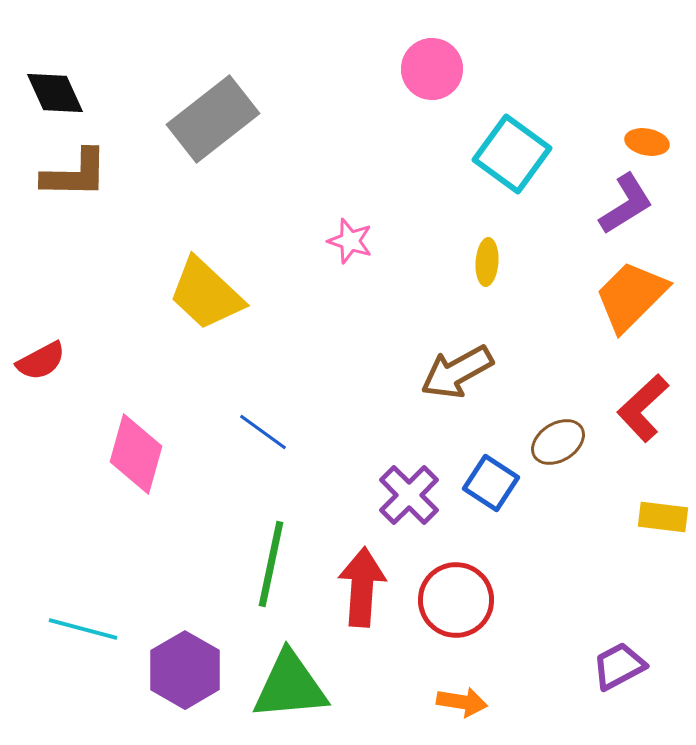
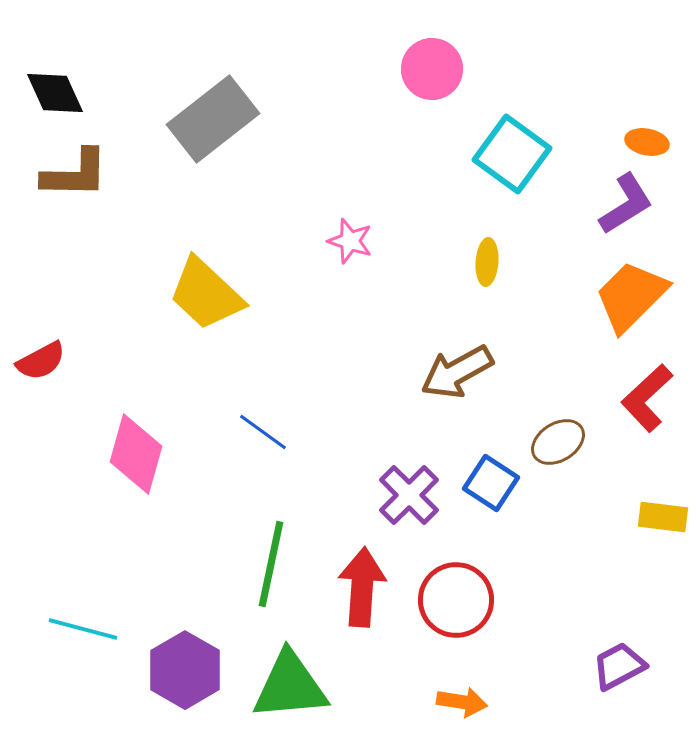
red L-shape: moved 4 px right, 10 px up
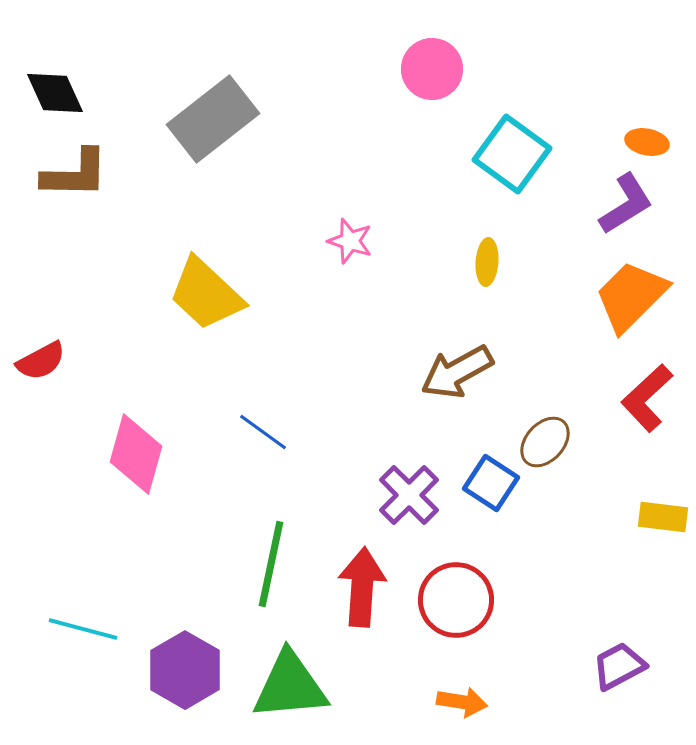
brown ellipse: moved 13 px left; rotated 16 degrees counterclockwise
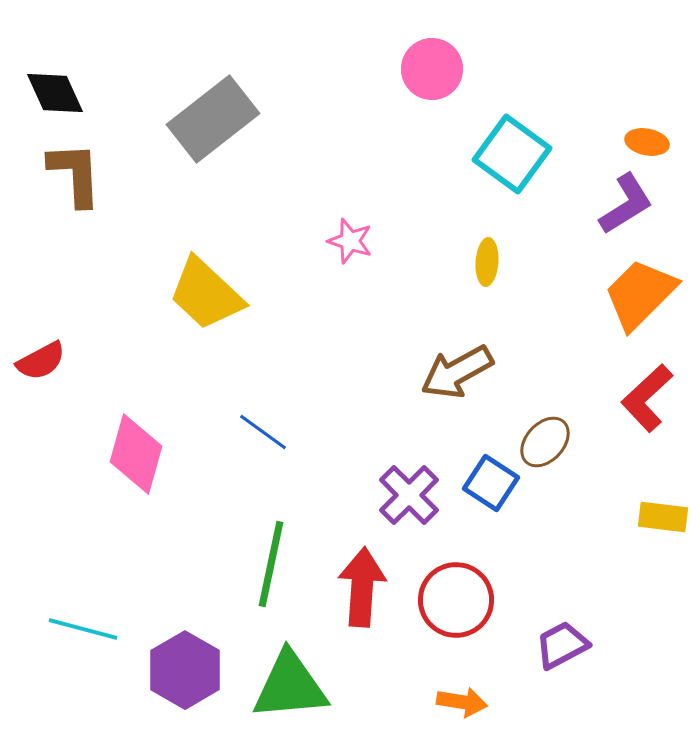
brown L-shape: rotated 94 degrees counterclockwise
orange trapezoid: moved 9 px right, 2 px up
purple trapezoid: moved 57 px left, 21 px up
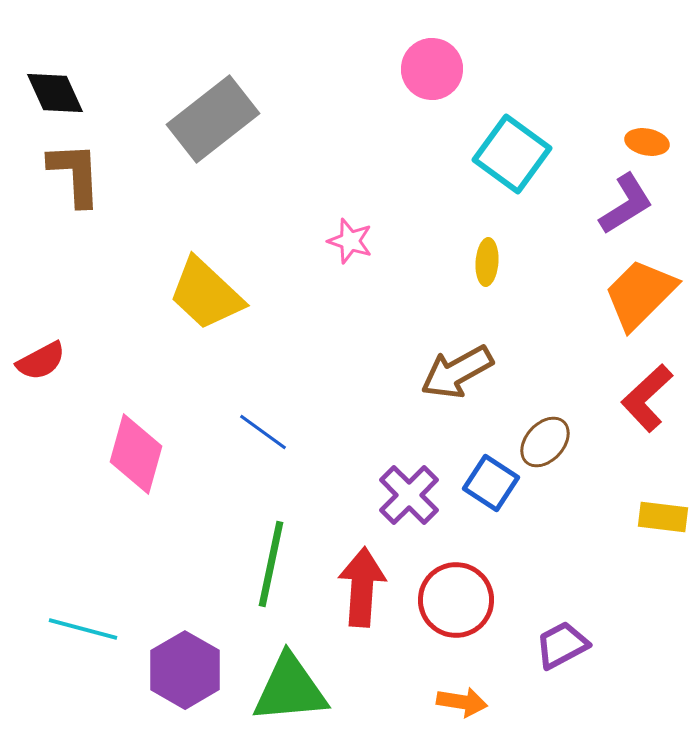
green triangle: moved 3 px down
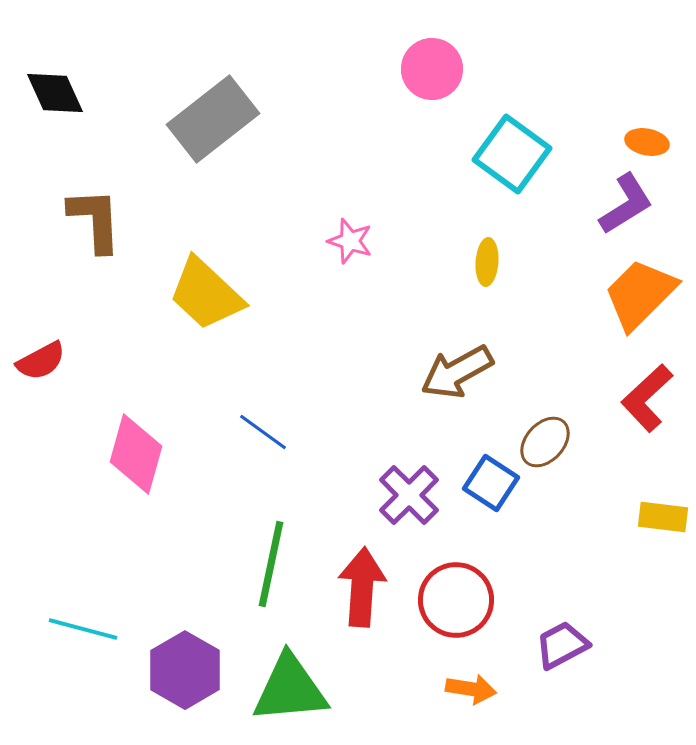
brown L-shape: moved 20 px right, 46 px down
orange arrow: moved 9 px right, 13 px up
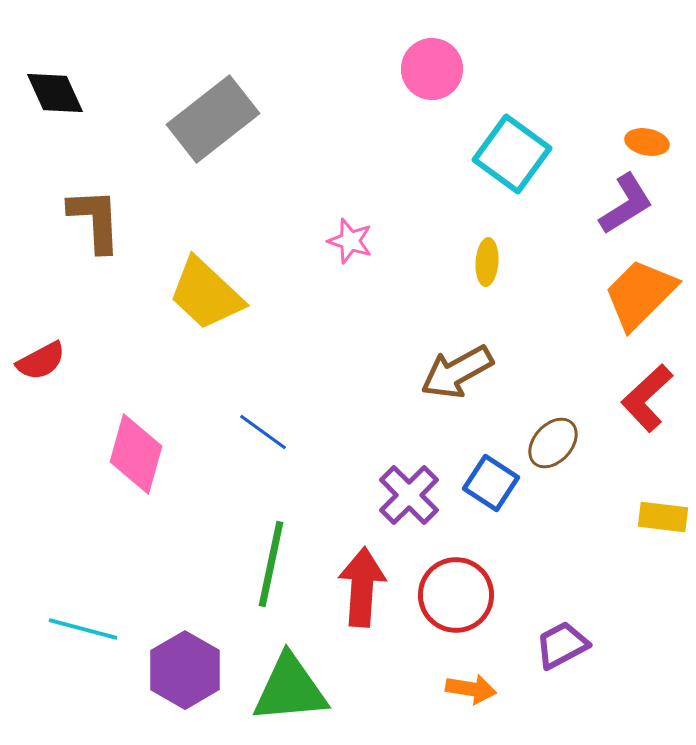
brown ellipse: moved 8 px right, 1 px down
red circle: moved 5 px up
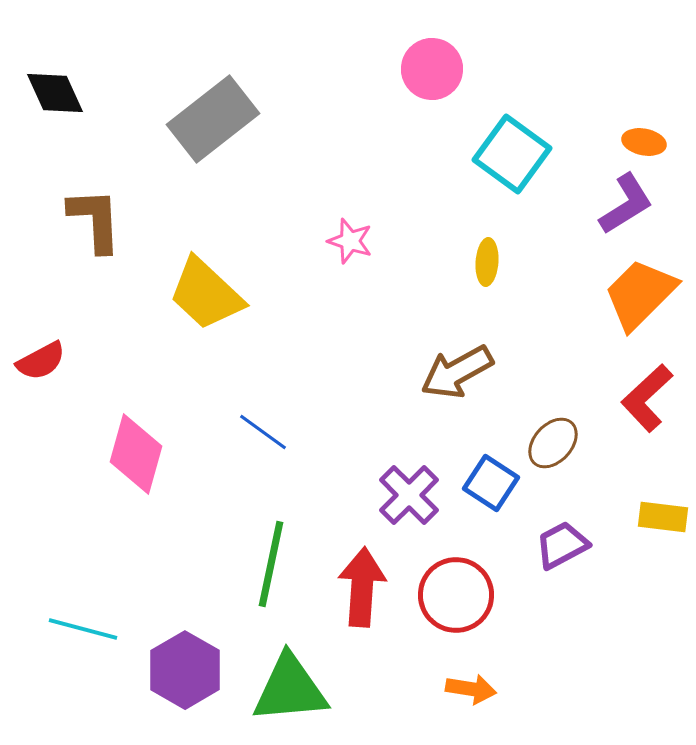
orange ellipse: moved 3 px left
purple trapezoid: moved 100 px up
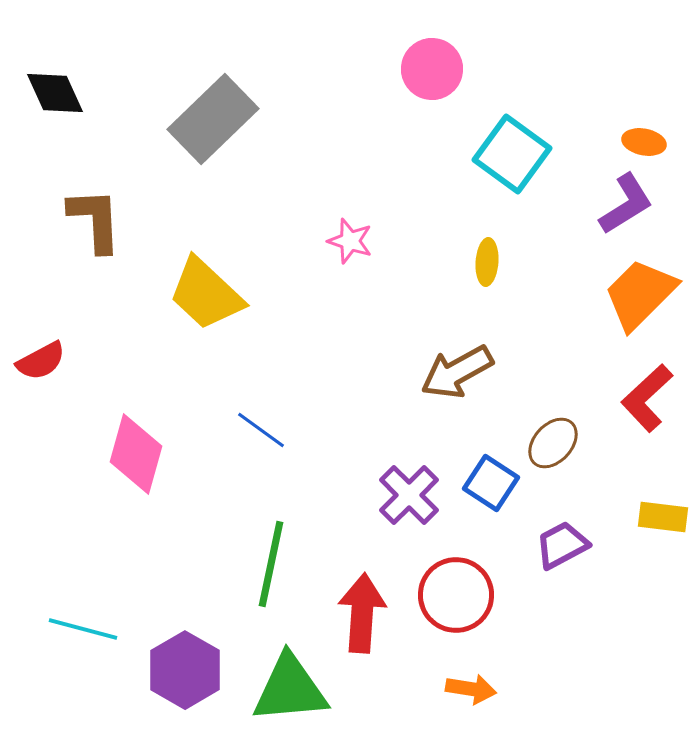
gray rectangle: rotated 6 degrees counterclockwise
blue line: moved 2 px left, 2 px up
red arrow: moved 26 px down
